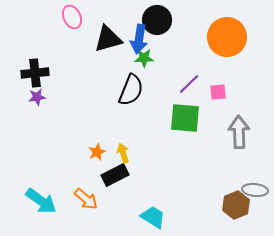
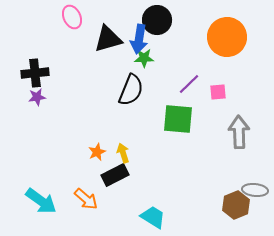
green square: moved 7 px left, 1 px down
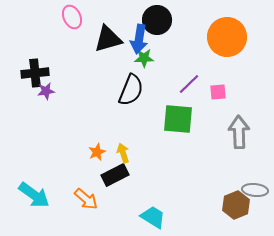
purple star: moved 9 px right, 6 px up
cyan arrow: moved 7 px left, 6 px up
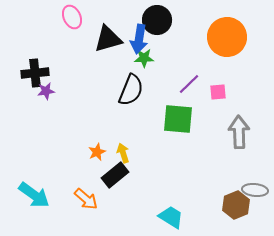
black rectangle: rotated 12 degrees counterclockwise
cyan trapezoid: moved 18 px right
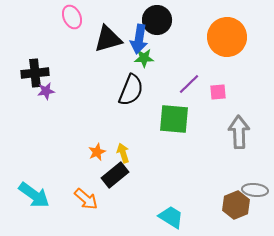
green square: moved 4 px left
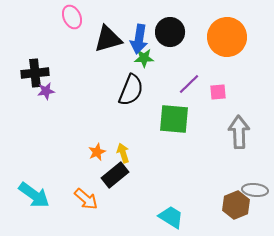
black circle: moved 13 px right, 12 px down
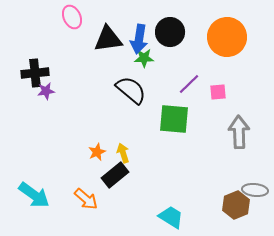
black triangle: rotated 8 degrees clockwise
black semicircle: rotated 72 degrees counterclockwise
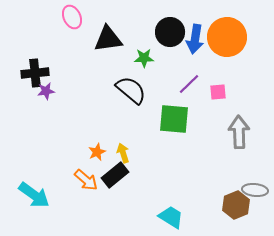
blue arrow: moved 56 px right
orange arrow: moved 19 px up
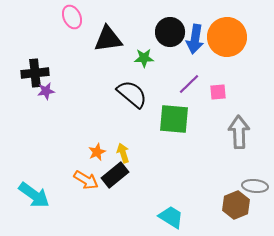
black semicircle: moved 1 px right, 4 px down
orange arrow: rotated 10 degrees counterclockwise
gray ellipse: moved 4 px up
